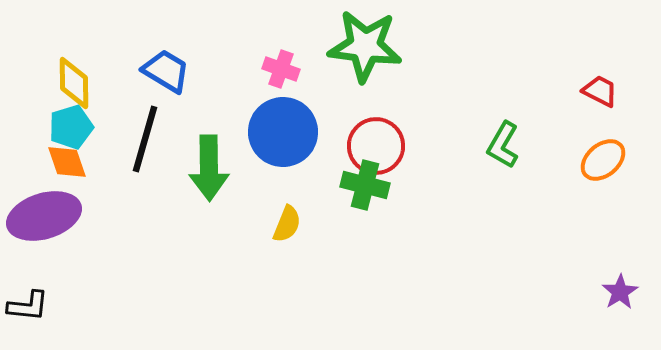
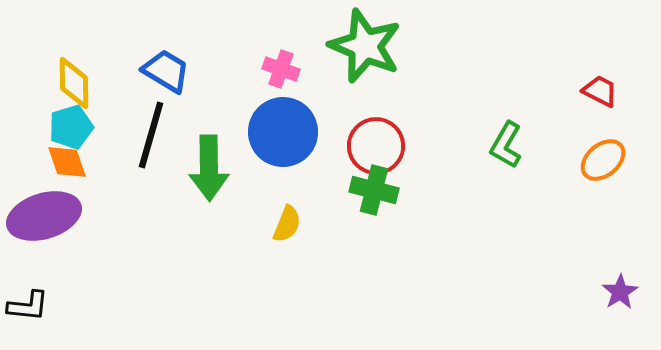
green star: rotated 16 degrees clockwise
black line: moved 6 px right, 4 px up
green L-shape: moved 3 px right
green cross: moved 9 px right, 5 px down
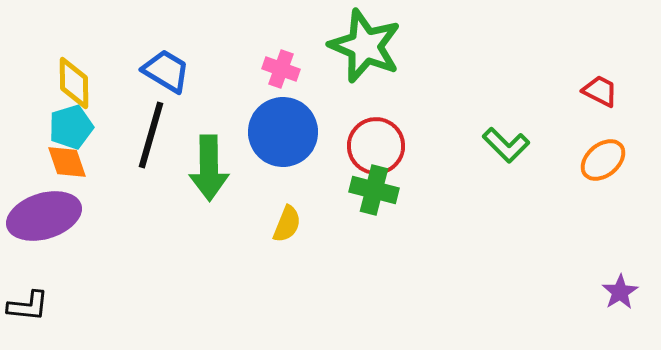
green L-shape: rotated 75 degrees counterclockwise
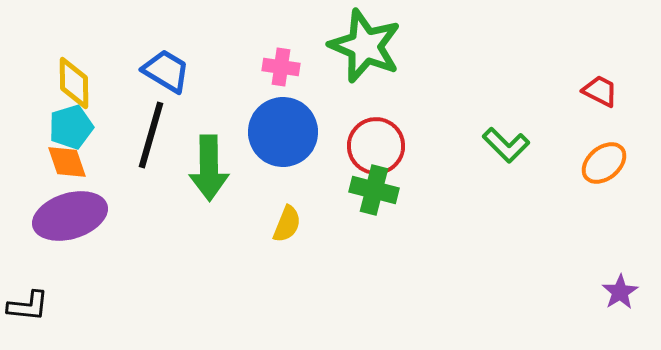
pink cross: moved 2 px up; rotated 12 degrees counterclockwise
orange ellipse: moved 1 px right, 3 px down
purple ellipse: moved 26 px right
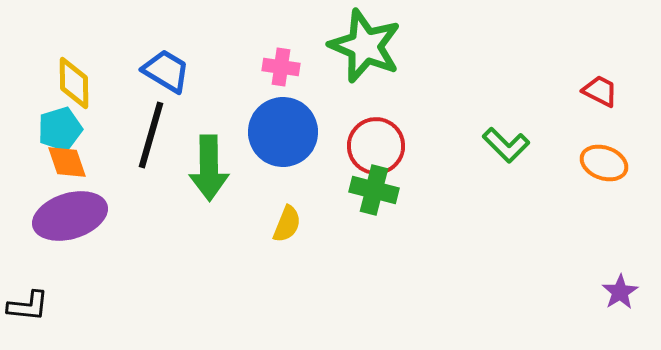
cyan pentagon: moved 11 px left, 2 px down
orange ellipse: rotated 60 degrees clockwise
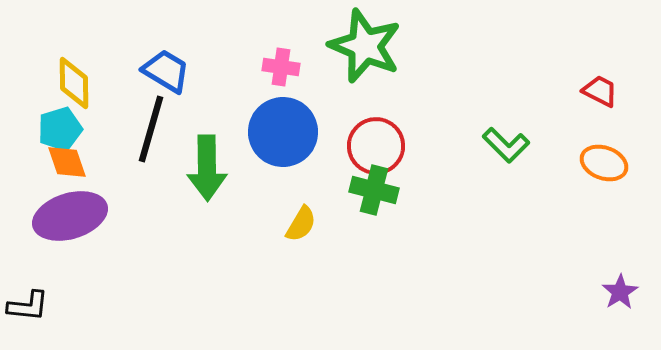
black line: moved 6 px up
green arrow: moved 2 px left
yellow semicircle: moved 14 px right; rotated 9 degrees clockwise
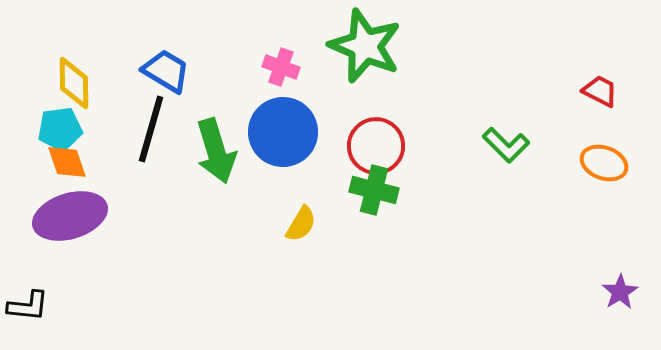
pink cross: rotated 12 degrees clockwise
cyan pentagon: rotated 9 degrees clockwise
green arrow: moved 9 px right, 17 px up; rotated 16 degrees counterclockwise
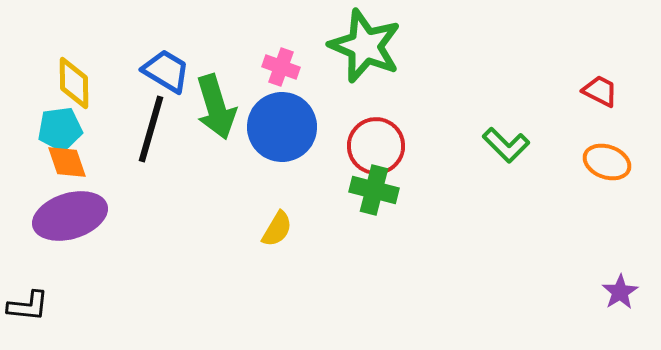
blue circle: moved 1 px left, 5 px up
green arrow: moved 44 px up
orange ellipse: moved 3 px right, 1 px up
yellow semicircle: moved 24 px left, 5 px down
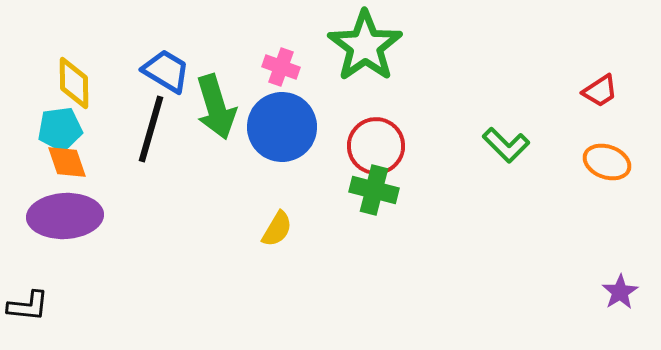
green star: rotated 14 degrees clockwise
red trapezoid: rotated 120 degrees clockwise
purple ellipse: moved 5 px left; rotated 14 degrees clockwise
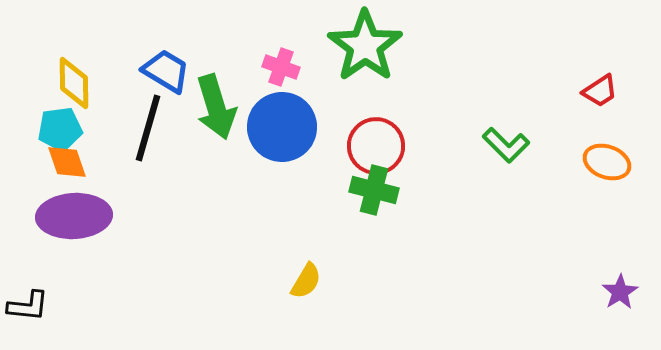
black line: moved 3 px left, 1 px up
purple ellipse: moved 9 px right
yellow semicircle: moved 29 px right, 52 px down
